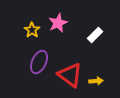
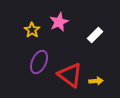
pink star: moved 1 px right, 1 px up
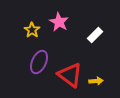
pink star: rotated 18 degrees counterclockwise
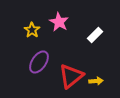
purple ellipse: rotated 10 degrees clockwise
red triangle: moved 1 px right, 1 px down; rotated 44 degrees clockwise
